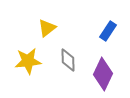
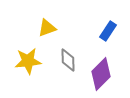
yellow triangle: rotated 18 degrees clockwise
purple diamond: moved 2 px left; rotated 20 degrees clockwise
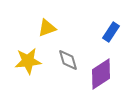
blue rectangle: moved 3 px right, 1 px down
gray diamond: rotated 15 degrees counterclockwise
purple diamond: rotated 12 degrees clockwise
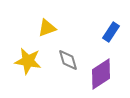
yellow star: rotated 16 degrees clockwise
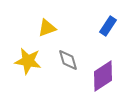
blue rectangle: moved 3 px left, 6 px up
purple diamond: moved 2 px right, 2 px down
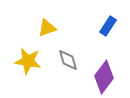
purple diamond: moved 1 px right, 1 px down; rotated 20 degrees counterclockwise
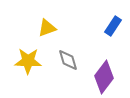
blue rectangle: moved 5 px right
yellow star: rotated 8 degrees counterclockwise
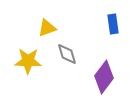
blue rectangle: moved 2 px up; rotated 42 degrees counterclockwise
gray diamond: moved 1 px left, 6 px up
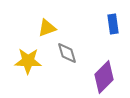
gray diamond: moved 1 px up
purple diamond: rotated 8 degrees clockwise
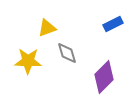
blue rectangle: rotated 72 degrees clockwise
